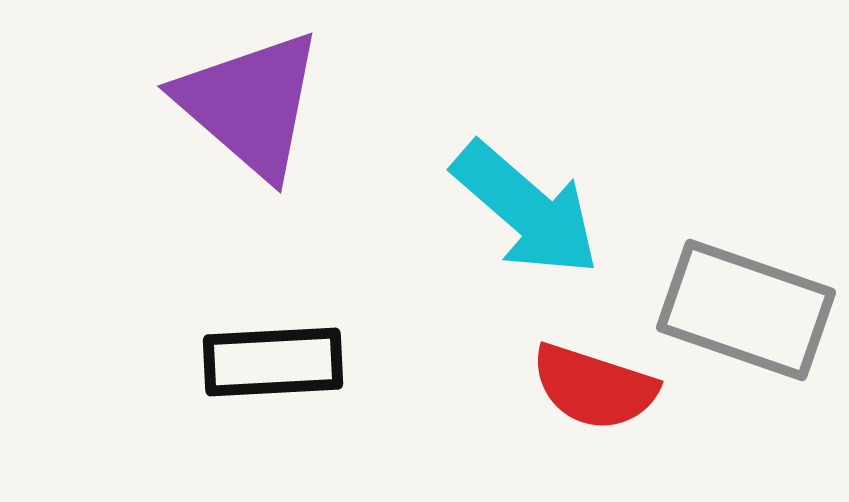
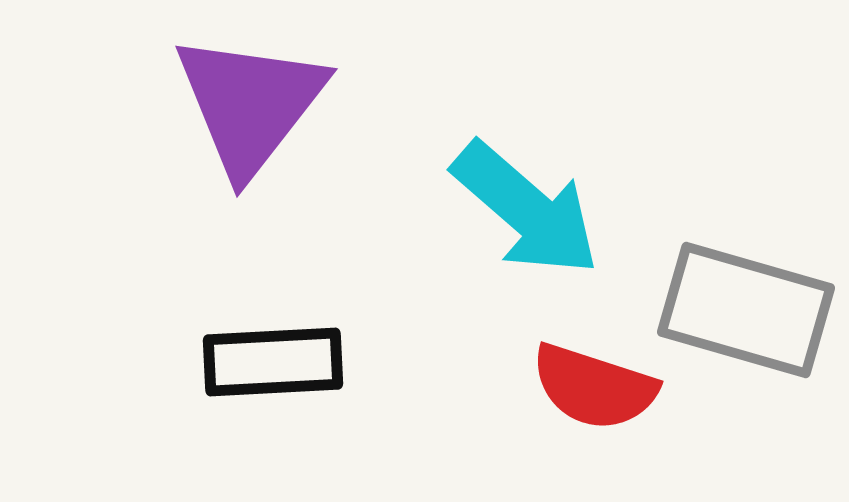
purple triangle: rotated 27 degrees clockwise
gray rectangle: rotated 3 degrees counterclockwise
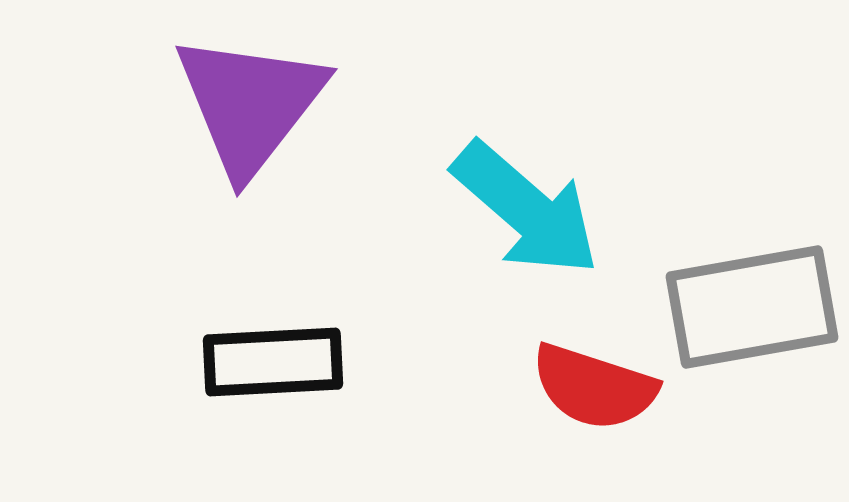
gray rectangle: moved 6 px right, 3 px up; rotated 26 degrees counterclockwise
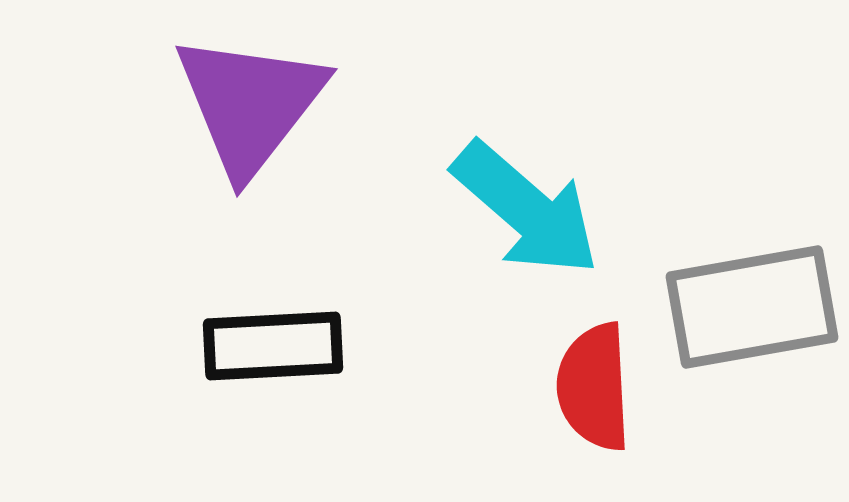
black rectangle: moved 16 px up
red semicircle: rotated 69 degrees clockwise
